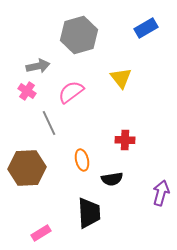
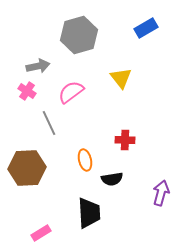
orange ellipse: moved 3 px right
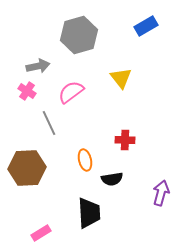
blue rectangle: moved 2 px up
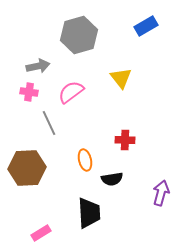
pink cross: moved 2 px right, 1 px down; rotated 24 degrees counterclockwise
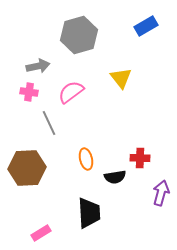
red cross: moved 15 px right, 18 px down
orange ellipse: moved 1 px right, 1 px up
black semicircle: moved 3 px right, 2 px up
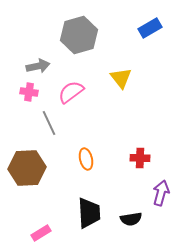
blue rectangle: moved 4 px right, 2 px down
black semicircle: moved 16 px right, 42 px down
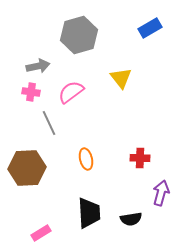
pink cross: moved 2 px right
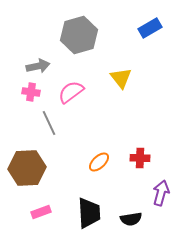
orange ellipse: moved 13 px right, 3 px down; rotated 60 degrees clockwise
pink rectangle: moved 21 px up; rotated 12 degrees clockwise
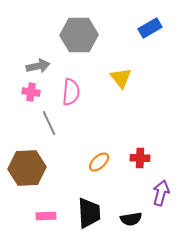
gray hexagon: rotated 15 degrees clockwise
pink semicircle: rotated 132 degrees clockwise
pink rectangle: moved 5 px right, 4 px down; rotated 18 degrees clockwise
